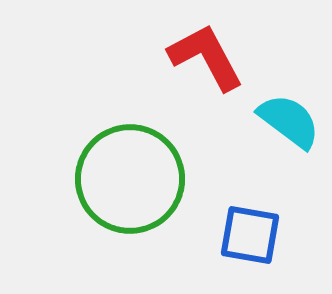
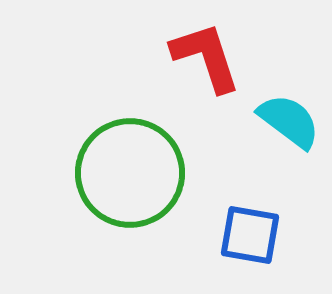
red L-shape: rotated 10 degrees clockwise
green circle: moved 6 px up
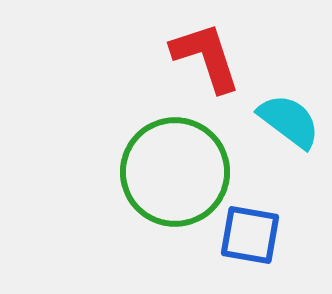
green circle: moved 45 px right, 1 px up
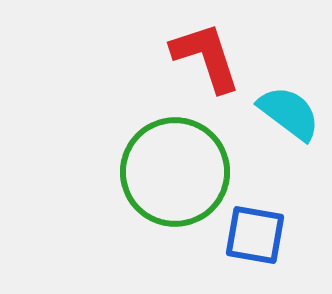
cyan semicircle: moved 8 px up
blue square: moved 5 px right
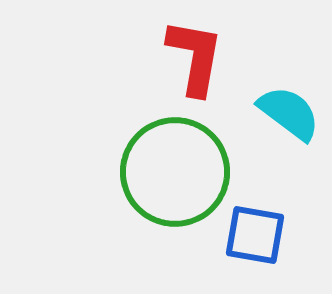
red L-shape: moved 11 px left; rotated 28 degrees clockwise
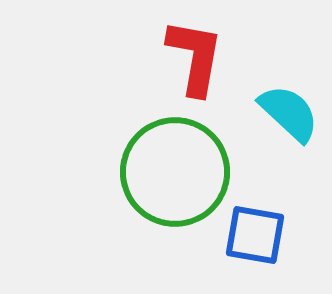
cyan semicircle: rotated 6 degrees clockwise
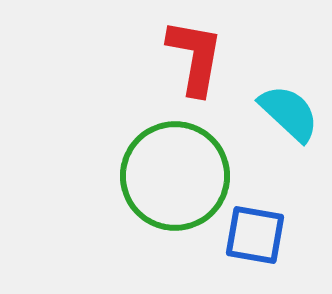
green circle: moved 4 px down
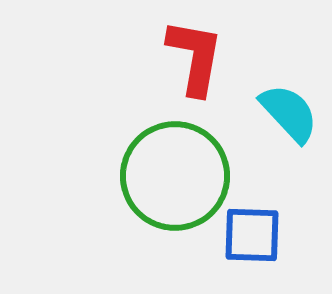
cyan semicircle: rotated 4 degrees clockwise
blue square: moved 3 px left; rotated 8 degrees counterclockwise
